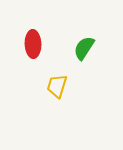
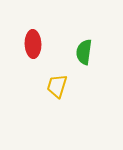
green semicircle: moved 4 px down; rotated 25 degrees counterclockwise
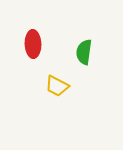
yellow trapezoid: rotated 80 degrees counterclockwise
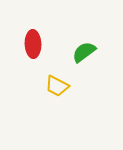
green semicircle: rotated 45 degrees clockwise
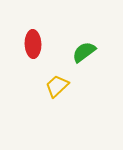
yellow trapezoid: rotated 110 degrees clockwise
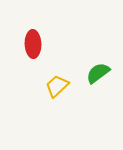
green semicircle: moved 14 px right, 21 px down
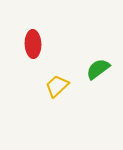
green semicircle: moved 4 px up
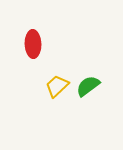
green semicircle: moved 10 px left, 17 px down
